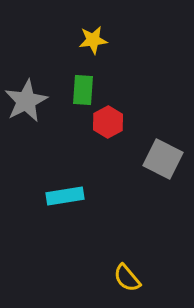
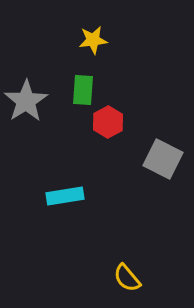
gray star: rotated 6 degrees counterclockwise
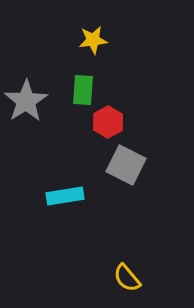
gray square: moved 37 px left, 6 px down
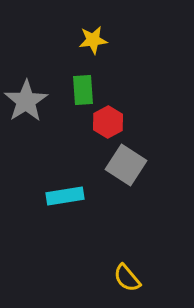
green rectangle: rotated 8 degrees counterclockwise
gray square: rotated 6 degrees clockwise
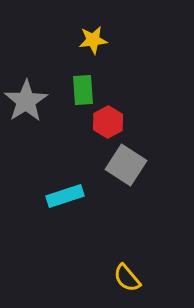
cyan rectangle: rotated 9 degrees counterclockwise
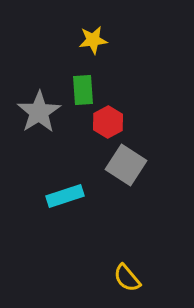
gray star: moved 13 px right, 11 px down
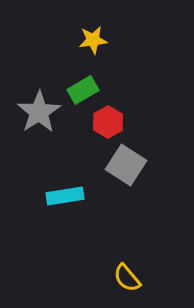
green rectangle: rotated 64 degrees clockwise
cyan rectangle: rotated 9 degrees clockwise
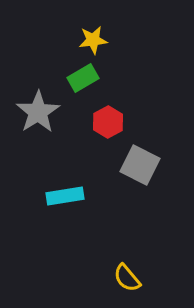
green rectangle: moved 12 px up
gray star: moved 1 px left
gray square: moved 14 px right; rotated 6 degrees counterclockwise
